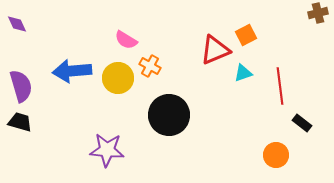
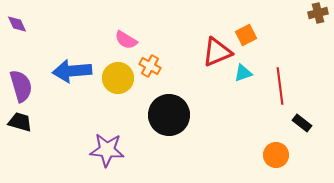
red triangle: moved 2 px right, 2 px down
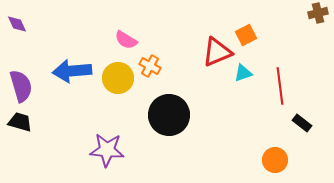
orange circle: moved 1 px left, 5 px down
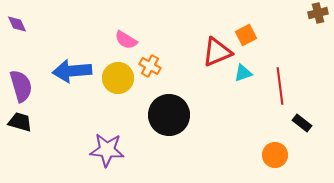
orange circle: moved 5 px up
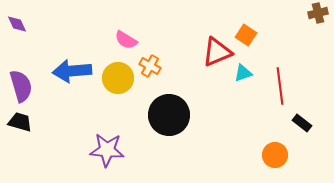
orange square: rotated 30 degrees counterclockwise
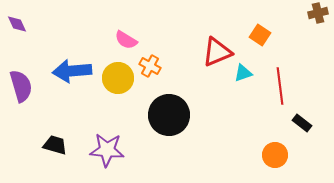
orange square: moved 14 px right
black trapezoid: moved 35 px right, 23 px down
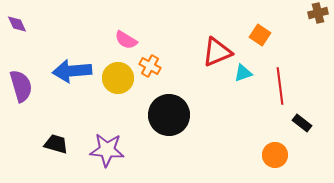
black trapezoid: moved 1 px right, 1 px up
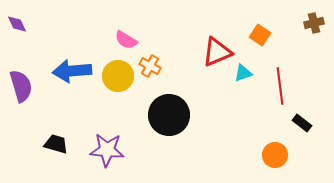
brown cross: moved 4 px left, 10 px down
yellow circle: moved 2 px up
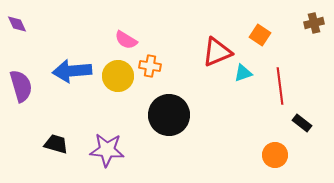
orange cross: rotated 20 degrees counterclockwise
